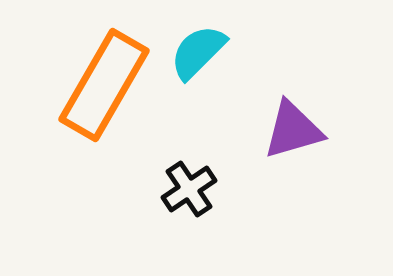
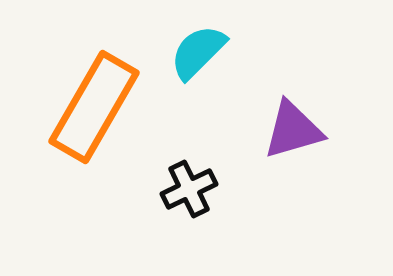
orange rectangle: moved 10 px left, 22 px down
black cross: rotated 8 degrees clockwise
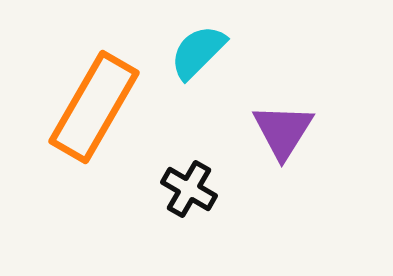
purple triangle: moved 10 px left, 1 px down; rotated 42 degrees counterclockwise
black cross: rotated 34 degrees counterclockwise
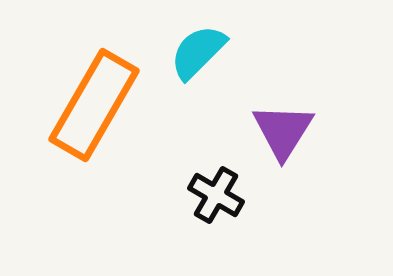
orange rectangle: moved 2 px up
black cross: moved 27 px right, 6 px down
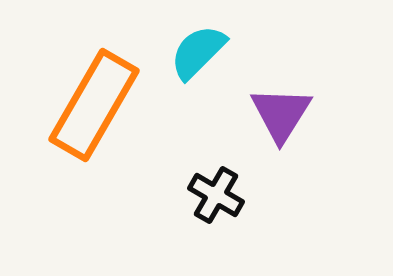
purple triangle: moved 2 px left, 17 px up
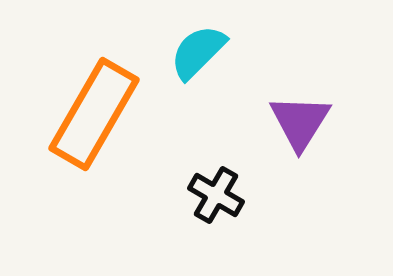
orange rectangle: moved 9 px down
purple triangle: moved 19 px right, 8 px down
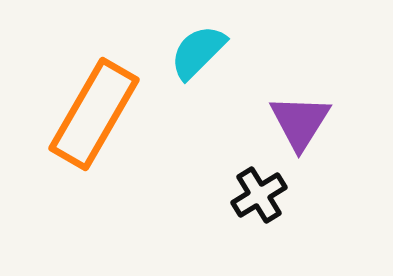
black cross: moved 43 px right; rotated 28 degrees clockwise
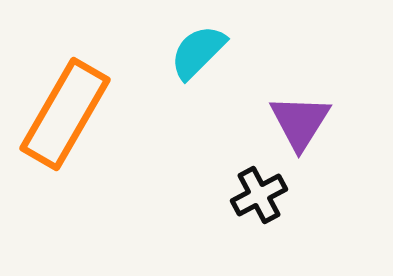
orange rectangle: moved 29 px left
black cross: rotated 4 degrees clockwise
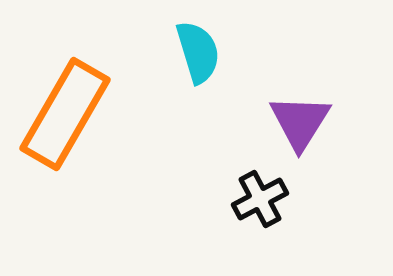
cyan semicircle: rotated 118 degrees clockwise
black cross: moved 1 px right, 4 px down
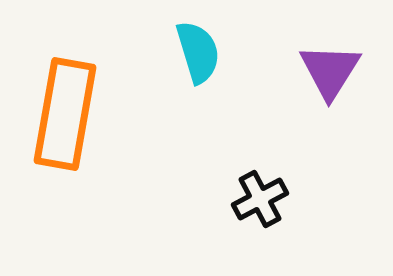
orange rectangle: rotated 20 degrees counterclockwise
purple triangle: moved 30 px right, 51 px up
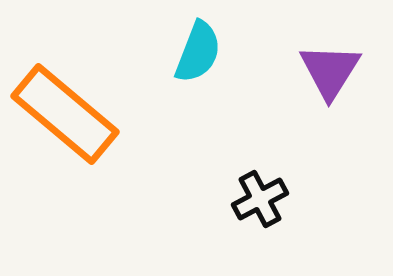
cyan semicircle: rotated 38 degrees clockwise
orange rectangle: rotated 60 degrees counterclockwise
